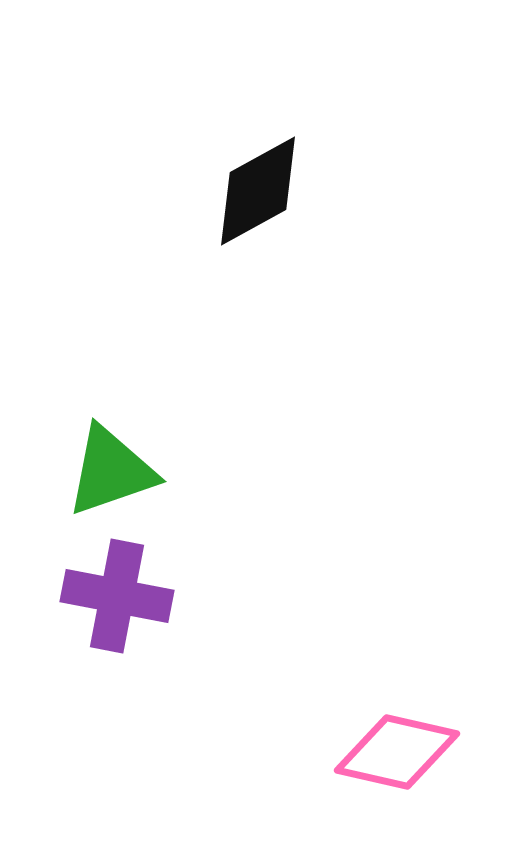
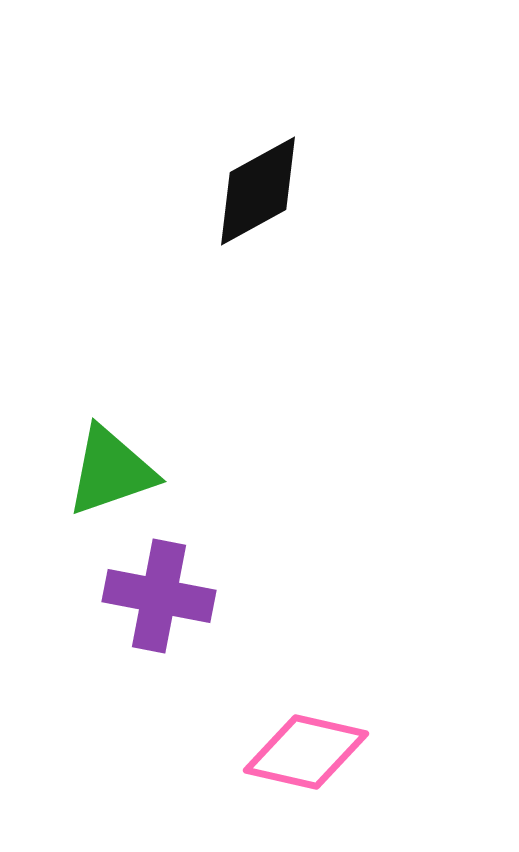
purple cross: moved 42 px right
pink diamond: moved 91 px left
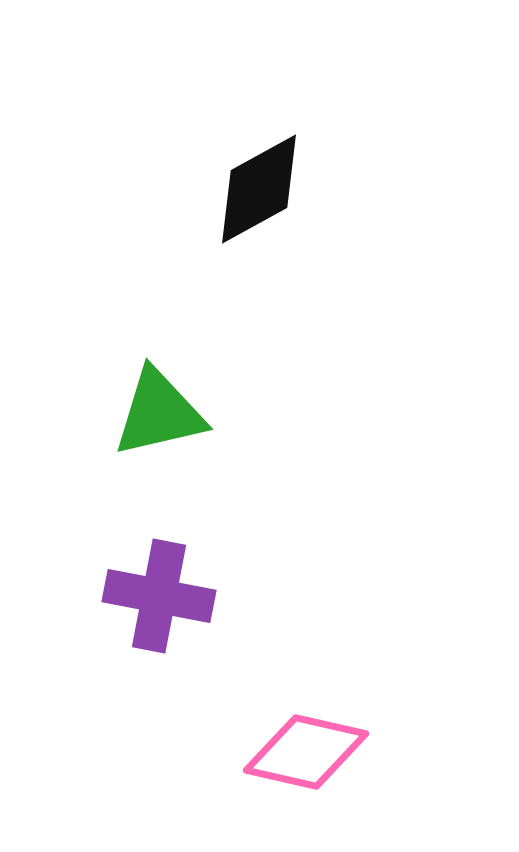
black diamond: moved 1 px right, 2 px up
green triangle: moved 48 px right, 58 px up; rotated 6 degrees clockwise
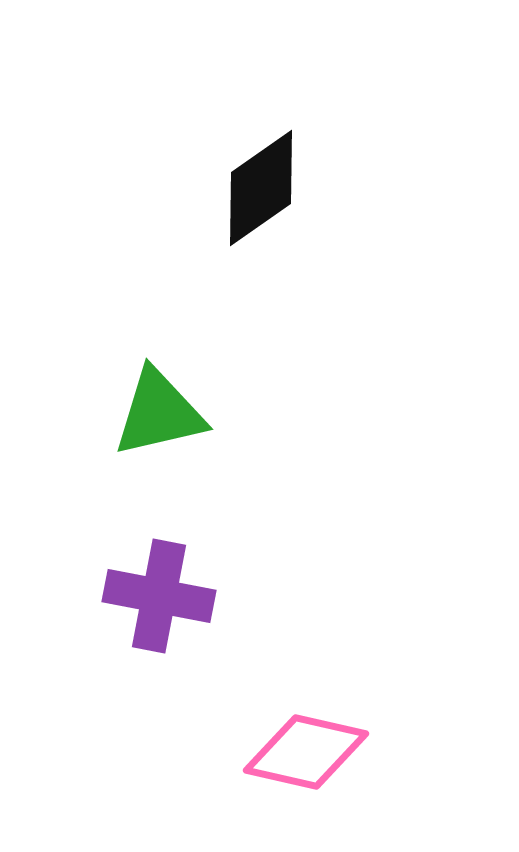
black diamond: moved 2 px right, 1 px up; rotated 6 degrees counterclockwise
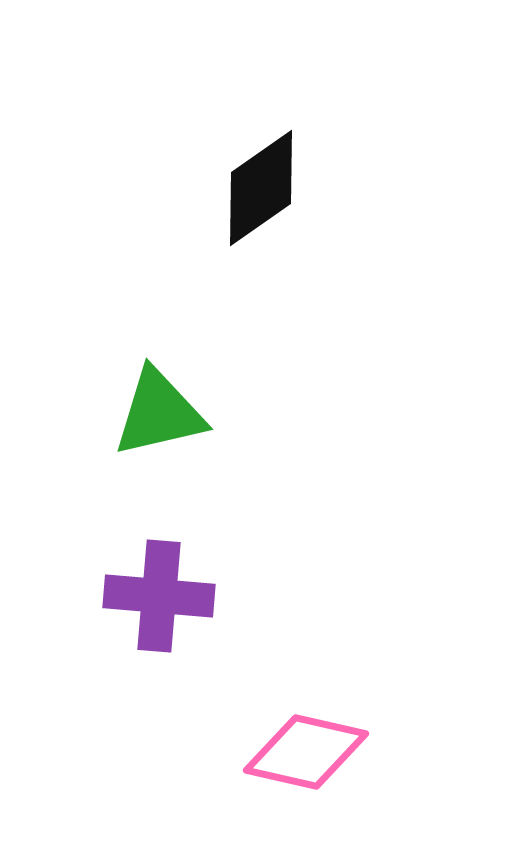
purple cross: rotated 6 degrees counterclockwise
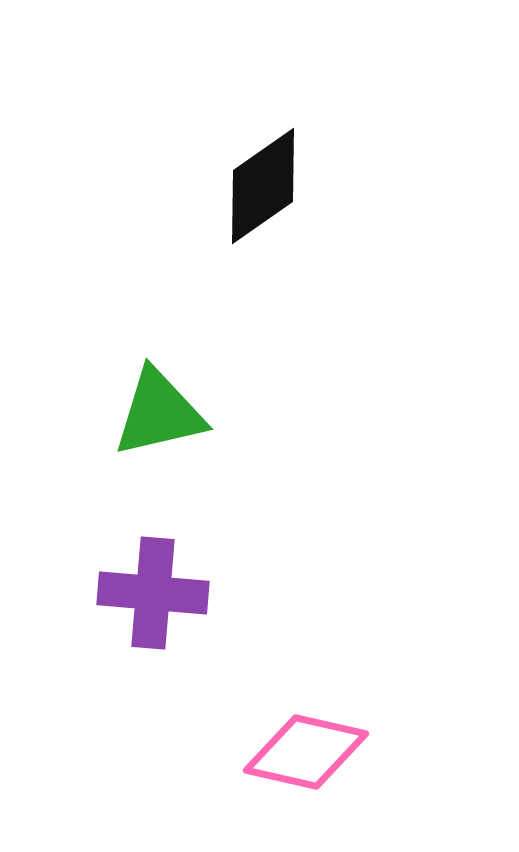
black diamond: moved 2 px right, 2 px up
purple cross: moved 6 px left, 3 px up
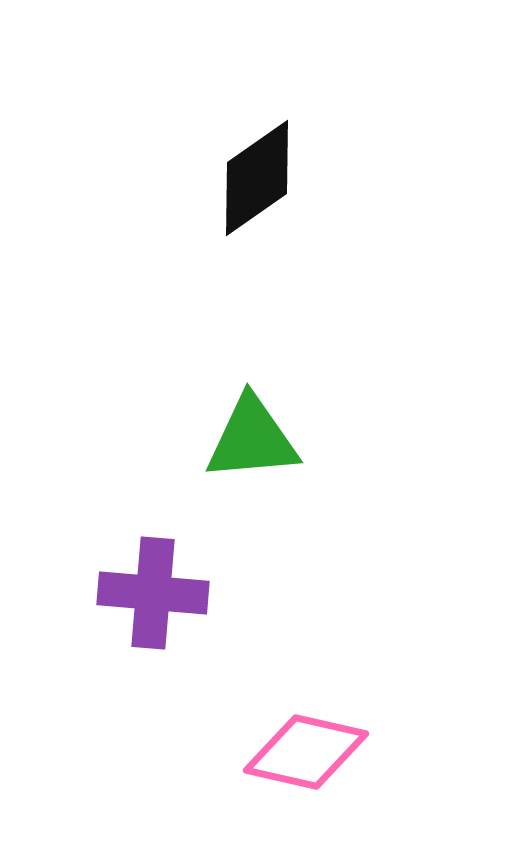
black diamond: moved 6 px left, 8 px up
green triangle: moved 93 px right, 26 px down; rotated 8 degrees clockwise
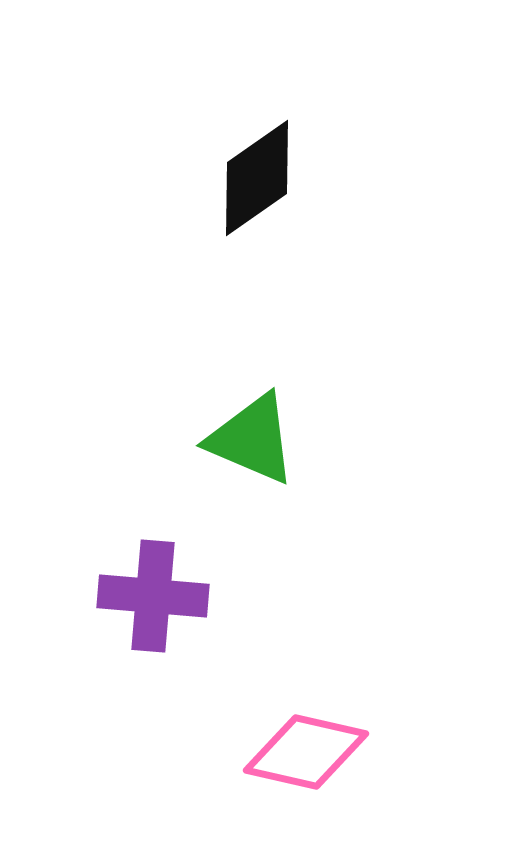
green triangle: rotated 28 degrees clockwise
purple cross: moved 3 px down
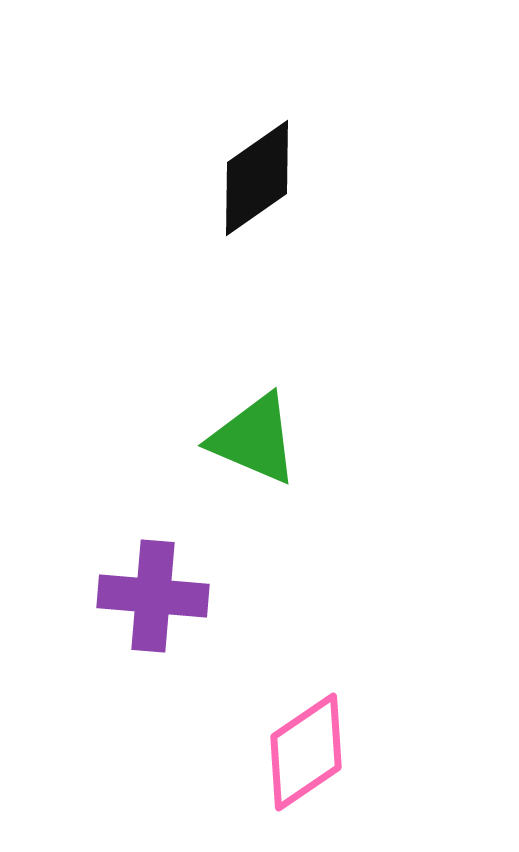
green triangle: moved 2 px right
pink diamond: rotated 47 degrees counterclockwise
